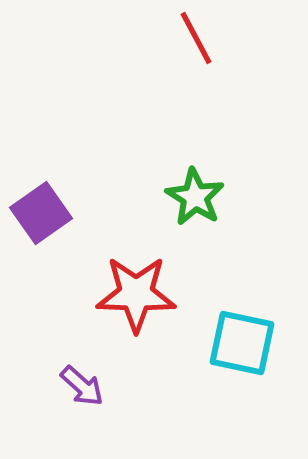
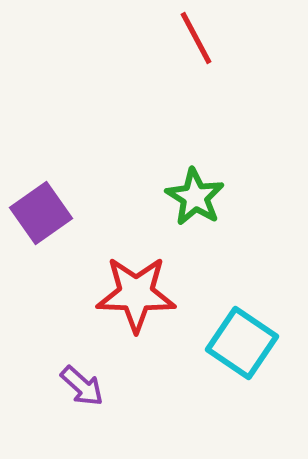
cyan square: rotated 22 degrees clockwise
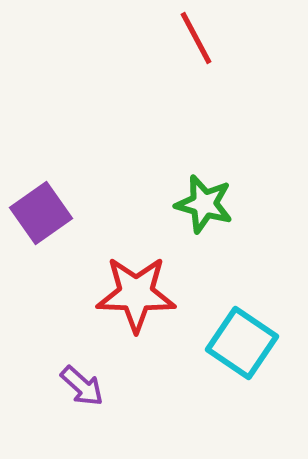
green star: moved 9 px right, 7 px down; rotated 16 degrees counterclockwise
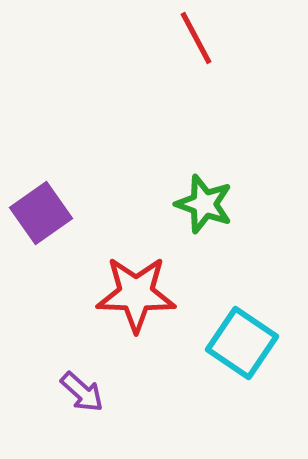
green star: rotated 4 degrees clockwise
purple arrow: moved 6 px down
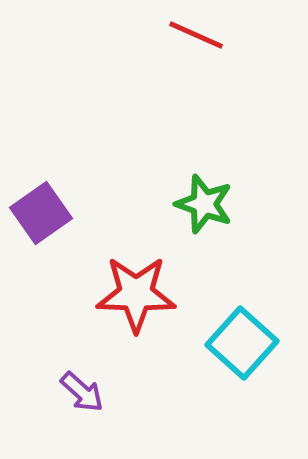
red line: moved 3 px up; rotated 38 degrees counterclockwise
cyan square: rotated 8 degrees clockwise
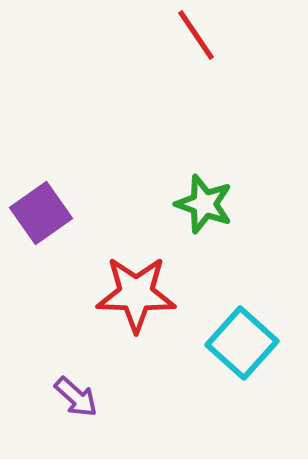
red line: rotated 32 degrees clockwise
purple arrow: moved 6 px left, 5 px down
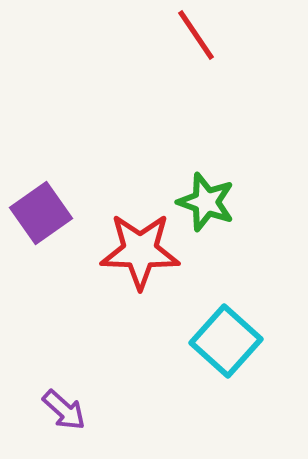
green star: moved 2 px right, 2 px up
red star: moved 4 px right, 43 px up
cyan square: moved 16 px left, 2 px up
purple arrow: moved 12 px left, 13 px down
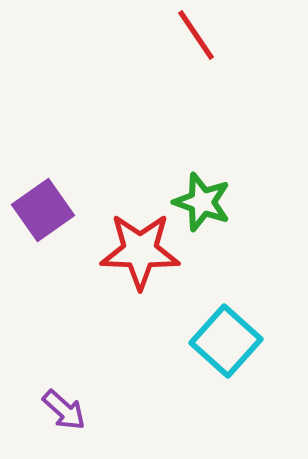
green star: moved 4 px left
purple square: moved 2 px right, 3 px up
